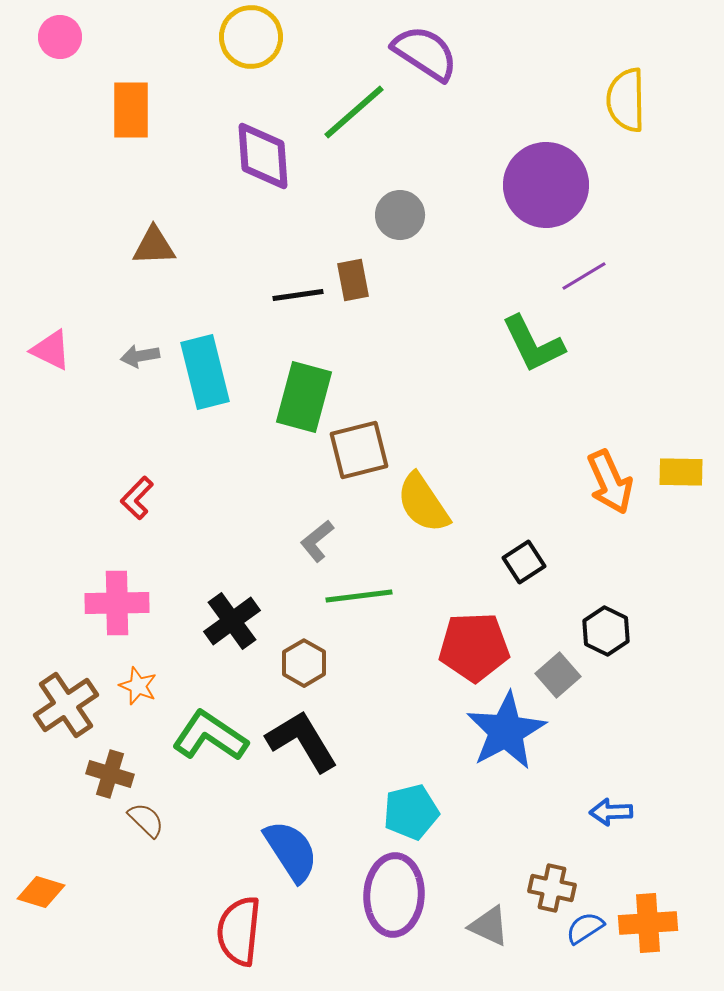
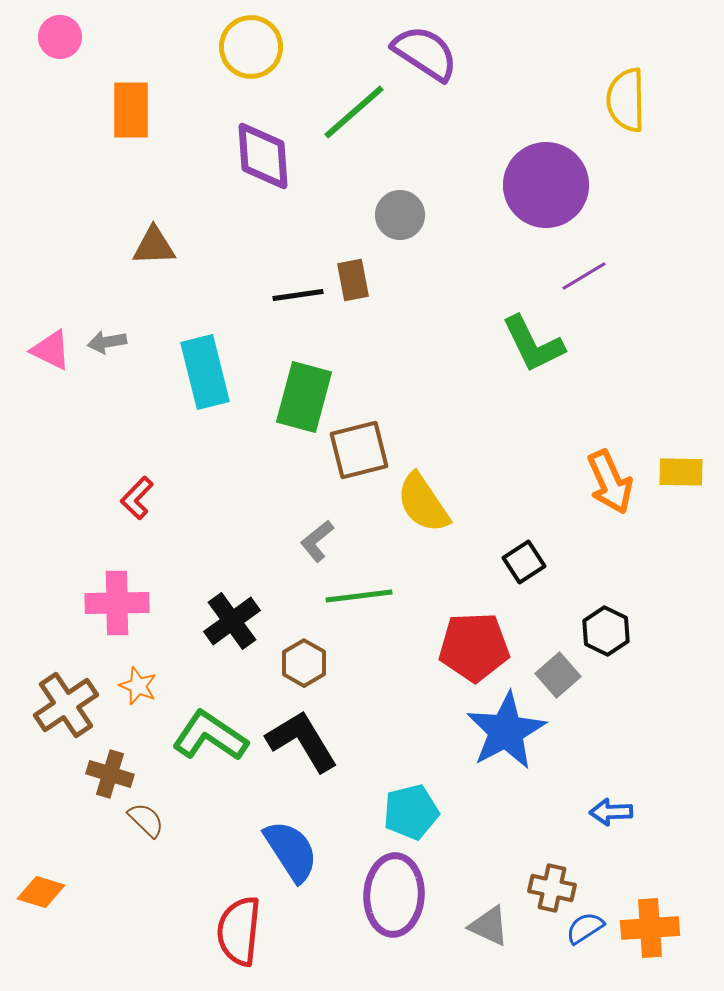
yellow circle at (251, 37): moved 10 px down
gray arrow at (140, 356): moved 33 px left, 14 px up
orange cross at (648, 923): moved 2 px right, 5 px down
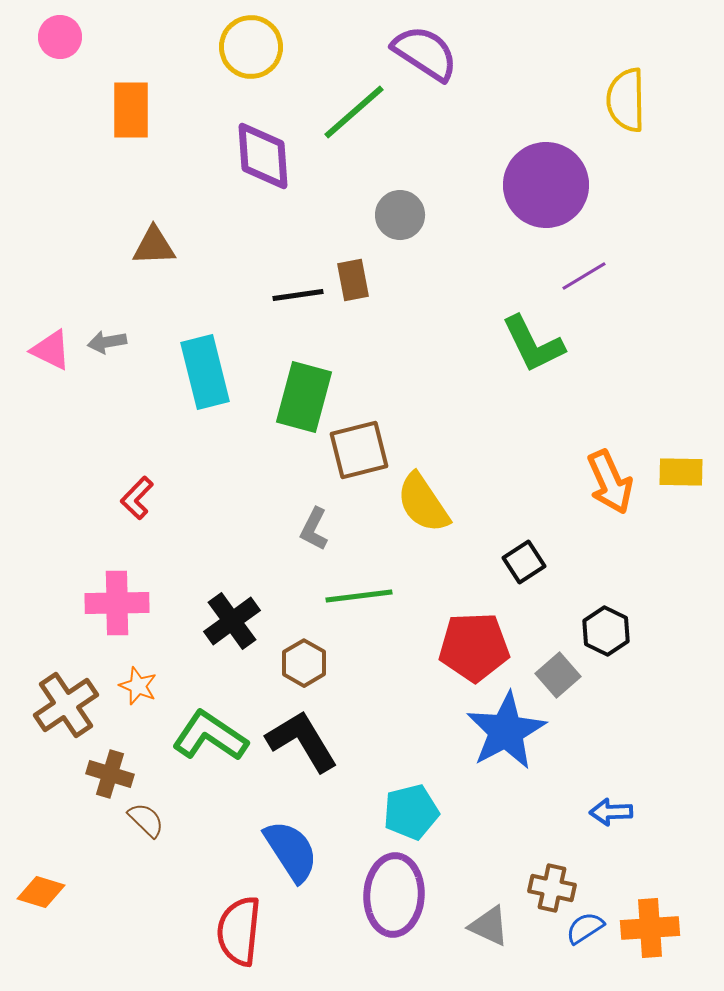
gray L-shape at (317, 541): moved 3 px left, 12 px up; rotated 24 degrees counterclockwise
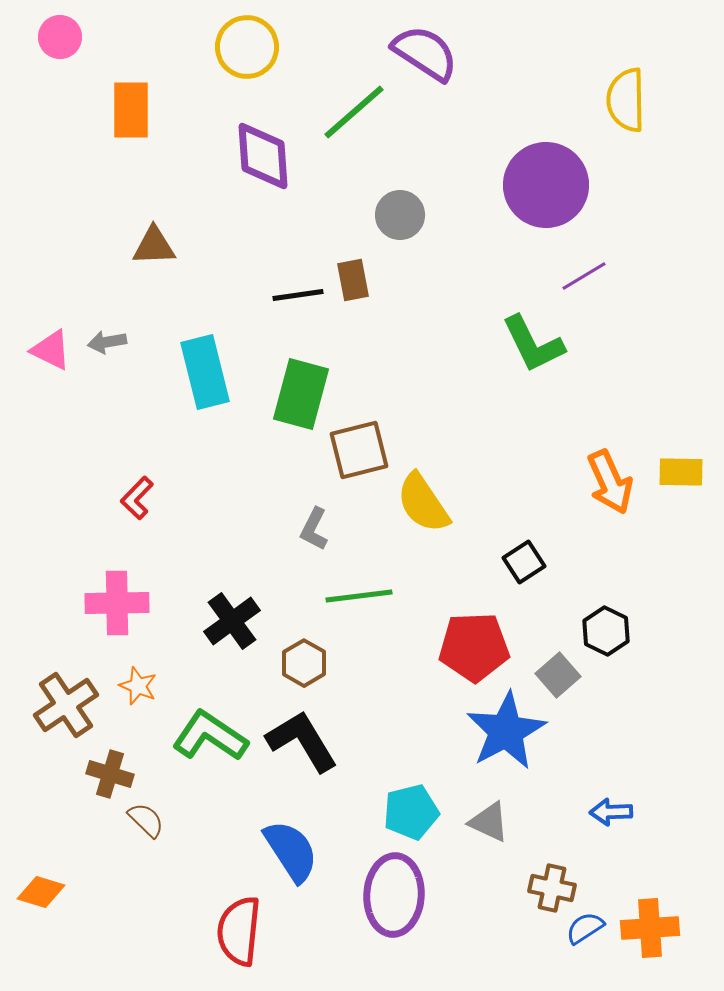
yellow circle at (251, 47): moved 4 px left
green rectangle at (304, 397): moved 3 px left, 3 px up
gray triangle at (489, 926): moved 104 px up
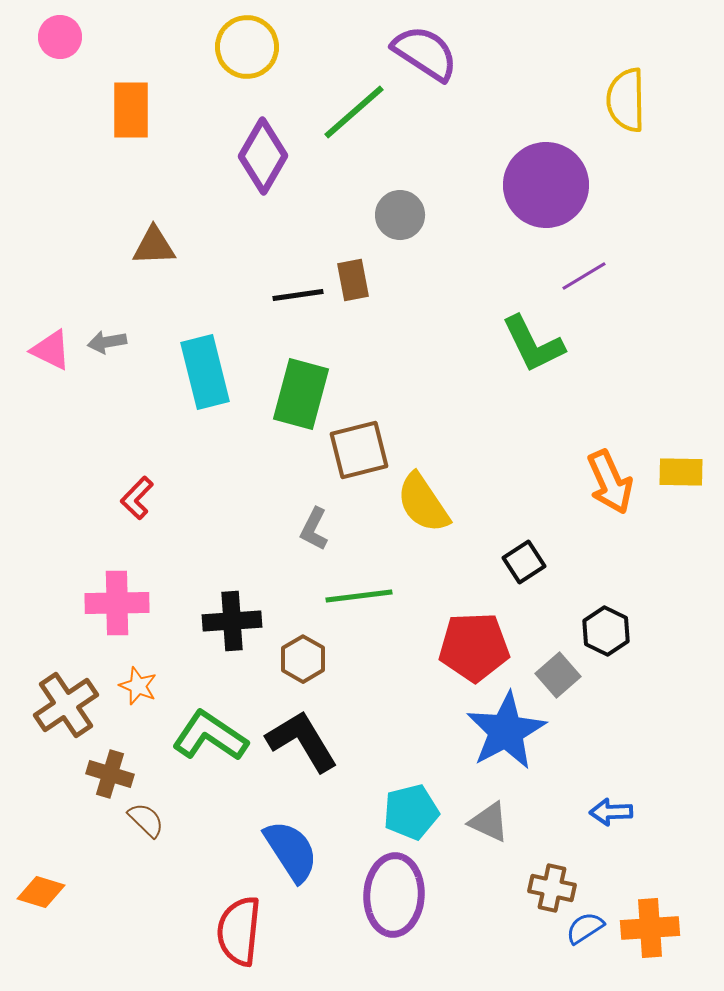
purple diamond at (263, 156): rotated 34 degrees clockwise
black cross at (232, 621): rotated 32 degrees clockwise
brown hexagon at (304, 663): moved 1 px left, 4 px up
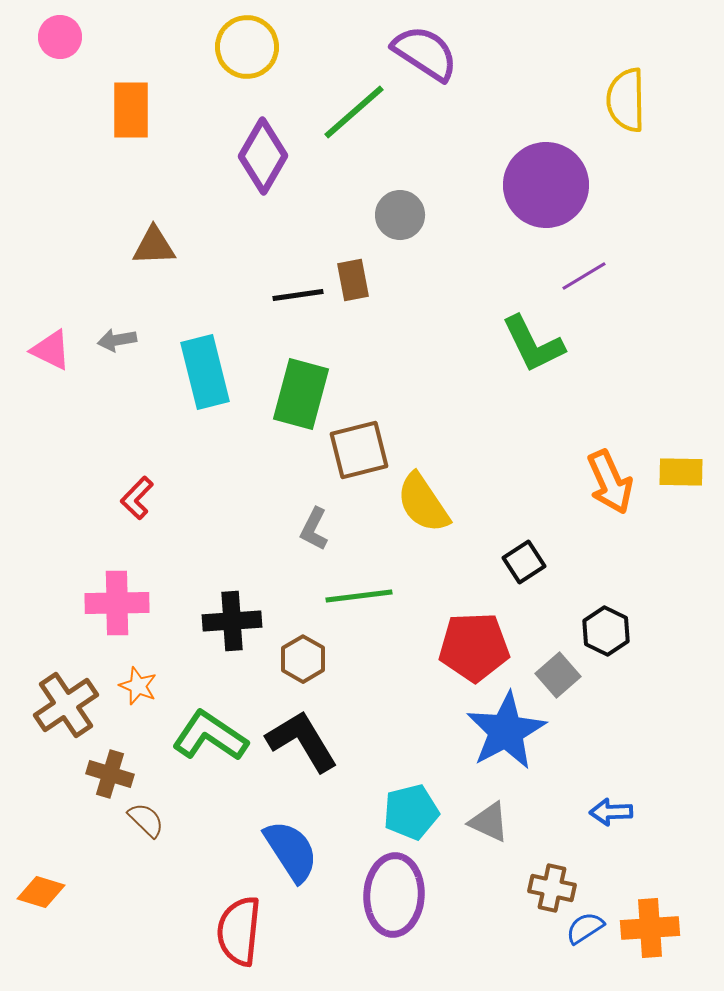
gray arrow at (107, 342): moved 10 px right, 2 px up
